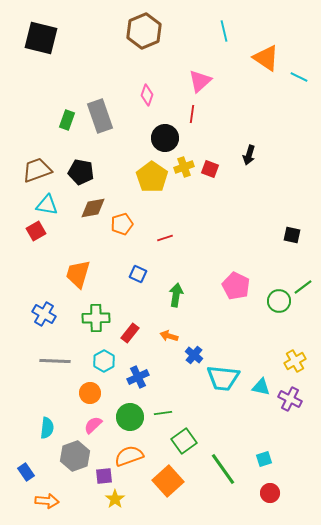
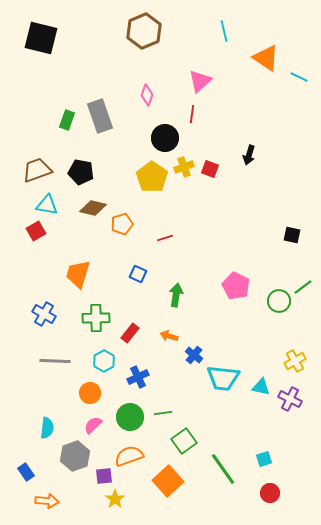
brown diamond at (93, 208): rotated 24 degrees clockwise
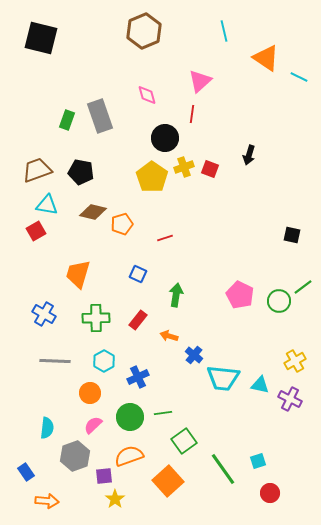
pink diamond at (147, 95): rotated 35 degrees counterclockwise
brown diamond at (93, 208): moved 4 px down
pink pentagon at (236, 286): moved 4 px right, 9 px down
red rectangle at (130, 333): moved 8 px right, 13 px up
cyan triangle at (261, 387): moved 1 px left, 2 px up
cyan square at (264, 459): moved 6 px left, 2 px down
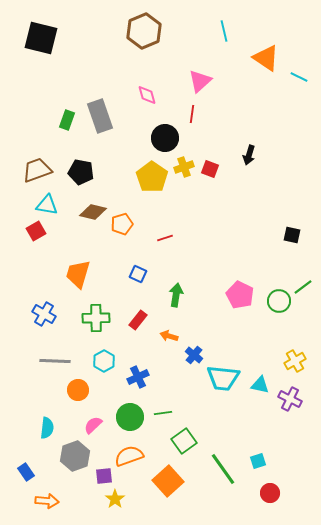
orange circle at (90, 393): moved 12 px left, 3 px up
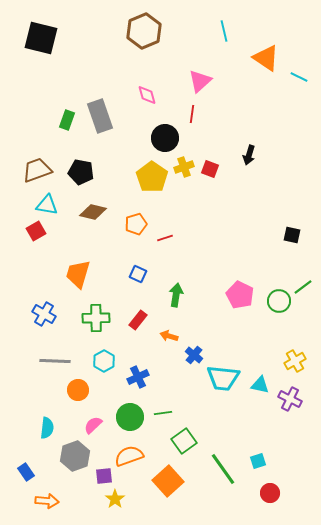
orange pentagon at (122, 224): moved 14 px right
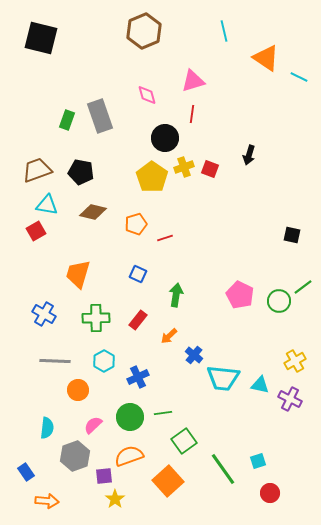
pink triangle at (200, 81): moved 7 px left; rotated 25 degrees clockwise
orange arrow at (169, 336): rotated 60 degrees counterclockwise
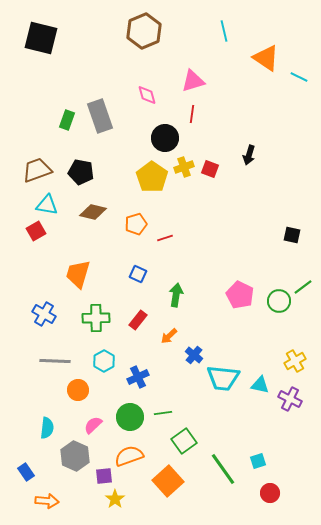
gray hexagon at (75, 456): rotated 16 degrees counterclockwise
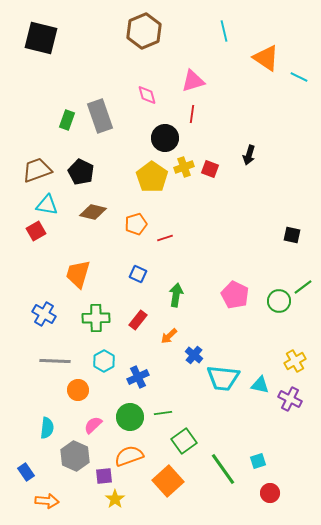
black pentagon at (81, 172): rotated 15 degrees clockwise
pink pentagon at (240, 295): moved 5 px left
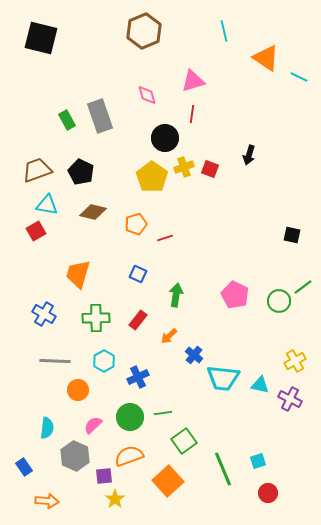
green rectangle at (67, 120): rotated 48 degrees counterclockwise
green line at (223, 469): rotated 12 degrees clockwise
blue rectangle at (26, 472): moved 2 px left, 5 px up
red circle at (270, 493): moved 2 px left
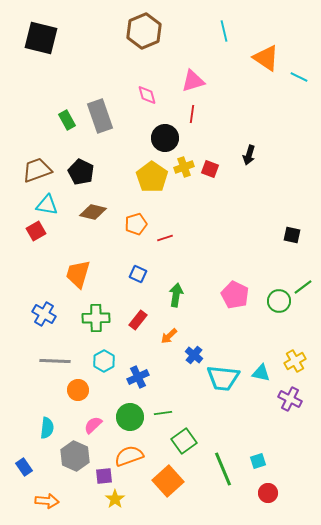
cyan triangle at (260, 385): moved 1 px right, 12 px up
